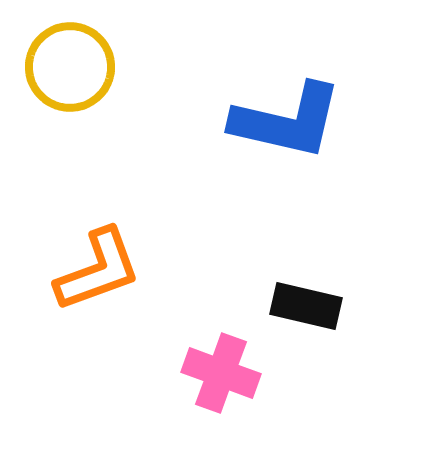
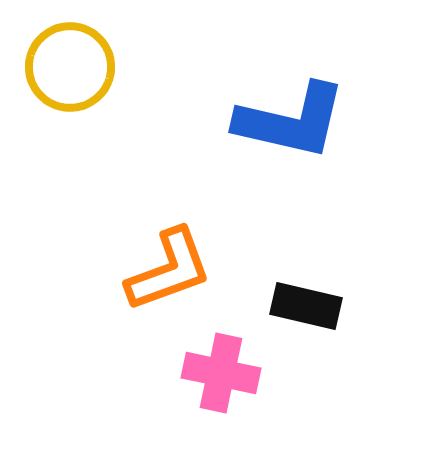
blue L-shape: moved 4 px right
orange L-shape: moved 71 px right
pink cross: rotated 8 degrees counterclockwise
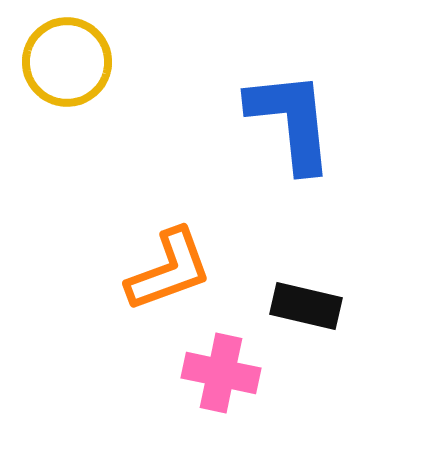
yellow circle: moved 3 px left, 5 px up
blue L-shape: rotated 109 degrees counterclockwise
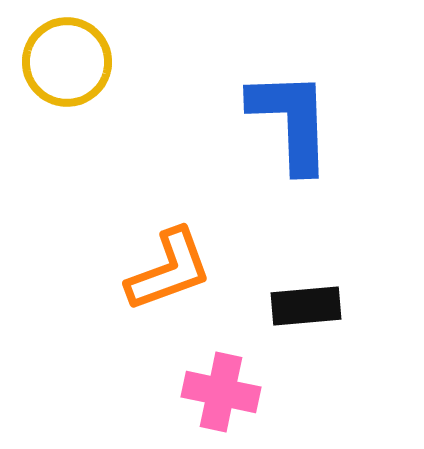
blue L-shape: rotated 4 degrees clockwise
black rectangle: rotated 18 degrees counterclockwise
pink cross: moved 19 px down
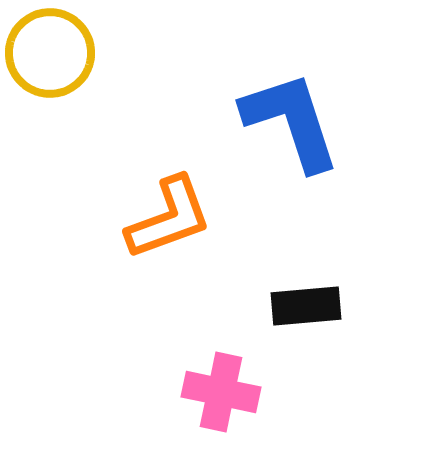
yellow circle: moved 17 px left, 9 px up
blue L-shape: rotated 16 degrees counterclockwise
orange L-shape: moved 52 px up
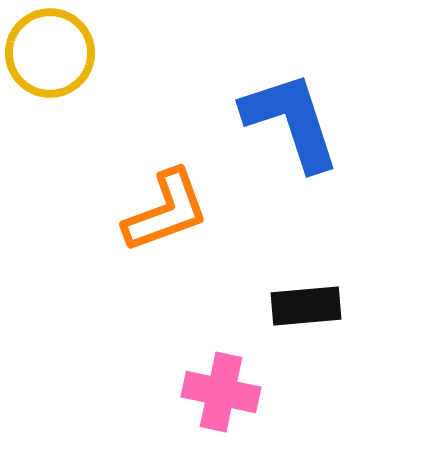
orange L-shape: moved 3 px left, 7 px up
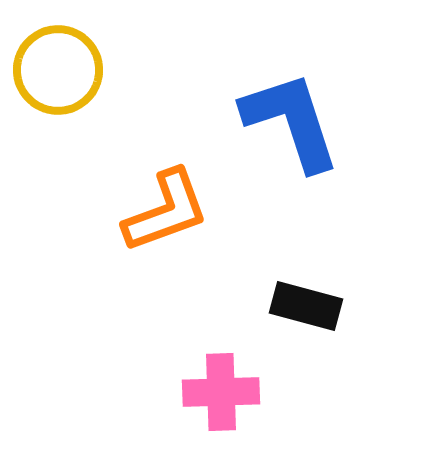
yellow circle: moved 8 px right, 17 px down
black rectangle: rotated 20 degrees clockwise
pink cross: rotated 14 degrees counterclockwise
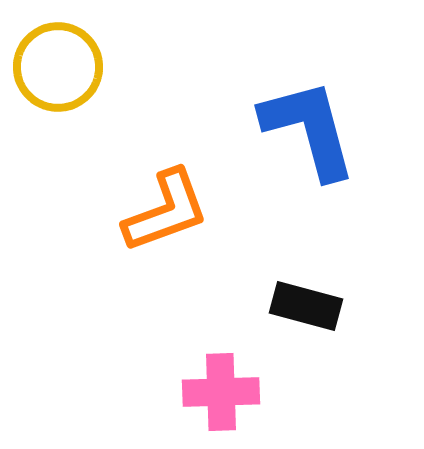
yellow circle: moved 3 px up
blue L-shape: moved 18 px right, 8 px down; rotated 3 degrees clockwise
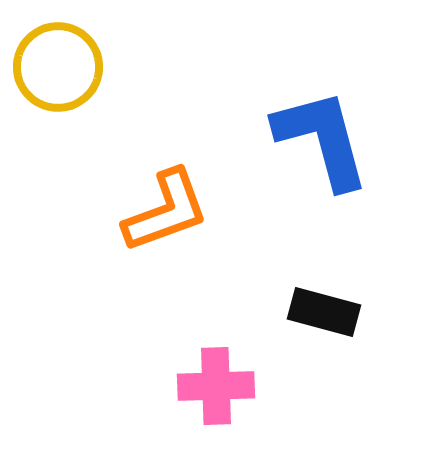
blue L-shape: moved 13 px right, 10 px down
black rectangle: moved 18 px right, 6 px down
pink cross: moved 5 px left, 6 px up
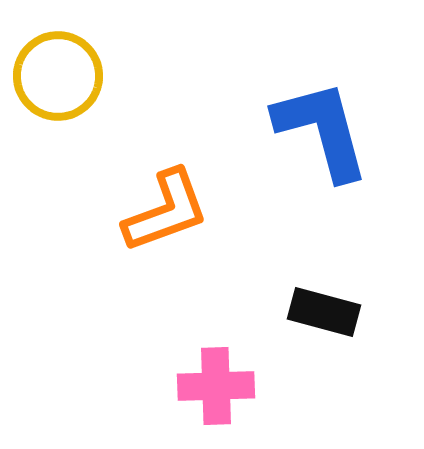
yellow circle: moved 9 px down
blue L-shape: moved 9 px up
